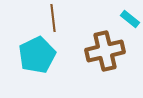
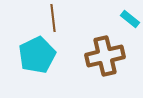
brown cross: moved 5 px down
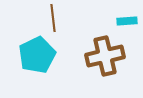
cyan rectangle: moved 3 px left, 2 px down; rotated 42 degrees counterclockwise
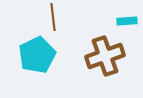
brown line: moved 1 px up
brown cross: rotated 6 degrees counterclockwise
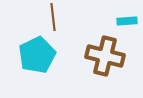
brown cross: rotated 33 degrees clockwise
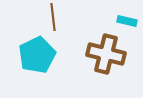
cyan rectangle: rotated 18 degrees clockwise
brown cross: moved 1 px right, 2 px up
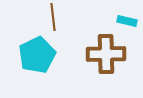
brown cross: rotated 15 degrees counterclockwise
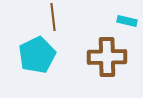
brown cross: moved 1 px right, 3 px down
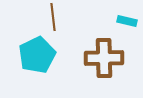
brown cross: moved 3 px left, 1 px down
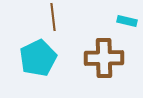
cyan pentagon: moved 1 px right, 3 px down
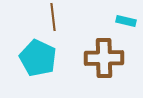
cyan rectangle: moved 1 px left
cyan pentagon: rotated 21 degrees counterclockwise
